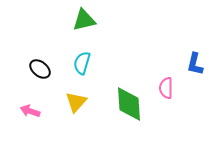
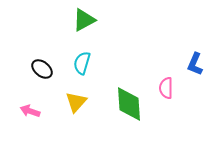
green triangle: rotated 15 degrees counterclockwise
blue L-shape: rotated 10 degrees clockwise
black ellipse: moved 2 px right
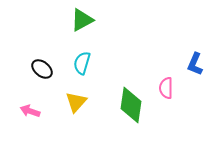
green triangle: moved 2 px left
green diamond: moved 2 px right, 1 px down; rotated 12 degrees clockwise
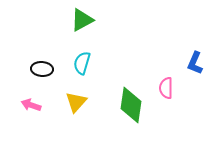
blue L-shape: moved 1 px up
black ellipse: rotated 35 degrees counterclockwise
pink arrow: moved 1 px right, 6 px up
